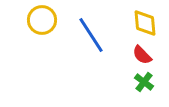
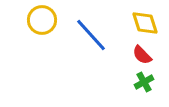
yellow diamond: rotated 12 degrees counterclockwise
blue line: rotated 9 degrees counterclockwise
green cross: rotated 24 degrees clockwise
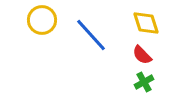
yellow diamond: moved 1 px right
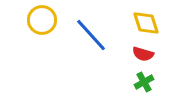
red semicircle: moved 1 px right, 1 px up; rotated 30 degrees counterclockwise
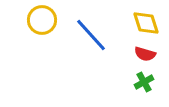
red semicircle: moved 2 px right
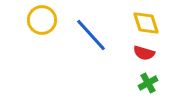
red semicircle: moved 1 px left, 1 px up
green cross: moved 4 px right, 1 px down
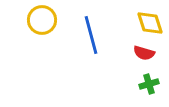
yellow diamond: moved 4 px right
blue line: rotated 27 degrees clockwise
green cross: moved 1 px right, 1 px down; rotated 12 degrees clockwise
